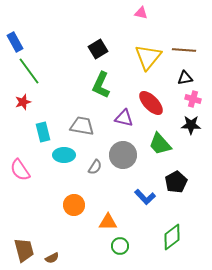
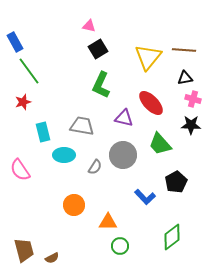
pink triangle: moved 52 px left, 13 px down
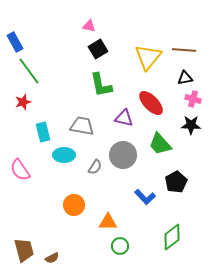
green L-shape: rotated 36 degrees counterclockwise
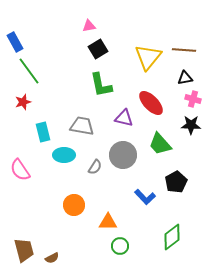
pink triangle: rotated 24 degrees counterclockwise
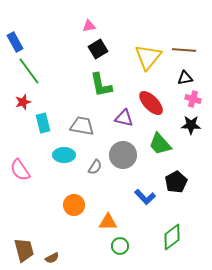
cyan rectangle: moved 9 px up
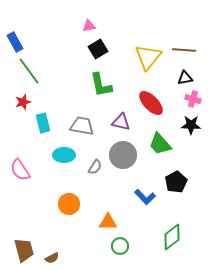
purple triangle: moved 3 px left, 4 px down
orange circle: moved 5 px left, 1 px up
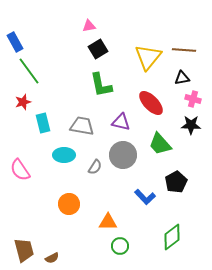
black triangle: moved 3 px left
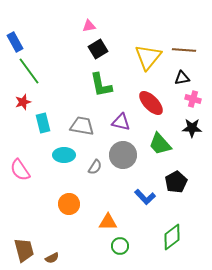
black star: moved 1 px right, 3 px down
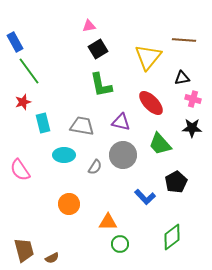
brown line: moved 10 px up
green circle: moved 2 px up
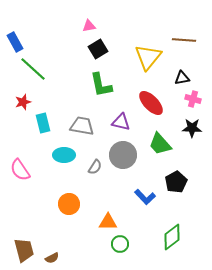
green line: moved 4 px right, 2 px up; rotated 12 degrees counterclockwise
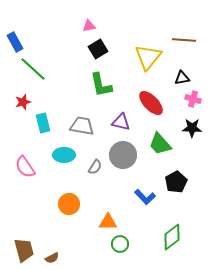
pink semicircle: moved 5 px right, 3 px up
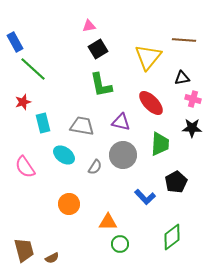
green trapezoid: rotated 135 degrees counterclockwise
cyan ellipse: rotated 35 degrees clockwise
